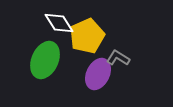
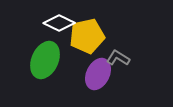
white diamond: rotated 32 degrees counterclockwise
yellow pentagon: rotated 12 degrees clockwise
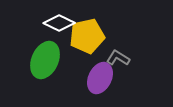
purple ellipse: moved 2 px right, 4 px down
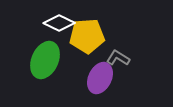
yellow pentagon: rotated 8 degrees clockwise
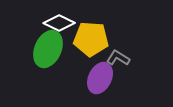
yellow pentagon: moved 4 px right, 3 px down; rotated 8 degrees clockwise
green ellipse: moved 3 px right, 11 px up
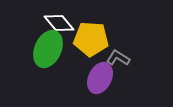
white diamond: rotated 24 degrees clockwise
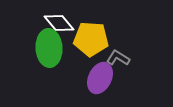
green ellipse: moved 1 px right, 1 px up; rotated 27 degrees counterclockwise
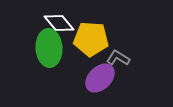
purple ellipse: rotated 20 degrees clockwise
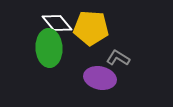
white diamond: moved 2 px left
yellow pentagon: moved 11 px up
purple ellipse: rotated 56 degrees clockwise
